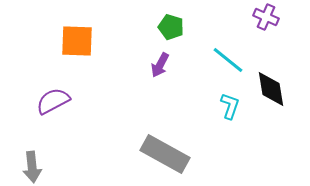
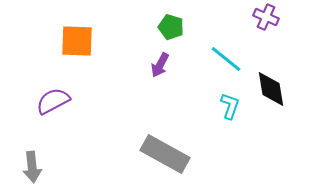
cyan line: moved 2 px left, 1 px up
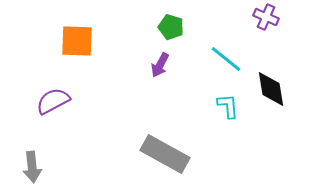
cyan L-shape: moved 2 px left; rotated 24 degrees counterclockwise
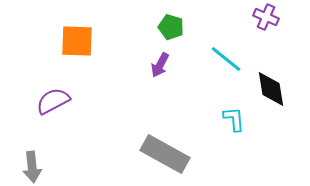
cyan L-shape: moved 6 px right, 13 px down
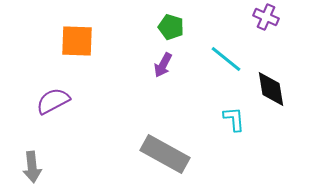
purple arrow: moved 3 px right
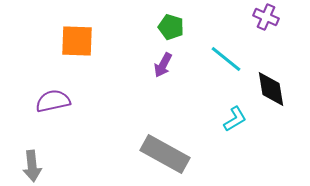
purple semicircle: rotated 16 degrees clockwise
cyan L-shape: moved 1 px right; rotated 64 degrees clockwise
gray arrow: moved 1 px up
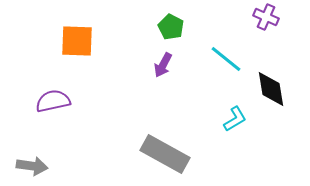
green pentagon: rotated 10 degrees clockwise
gray arrow: rotated 76 degrees counterclockwise
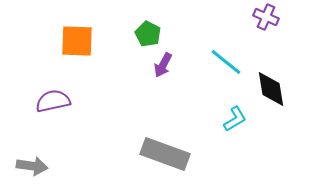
green pentagon: moved 23 px left, 7 px down
cyan line: moved 3 px down
gray rectangle: rotated 9 degrees counterclockwise
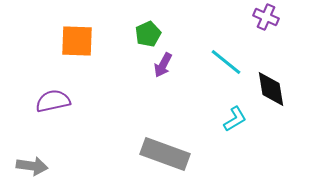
green pentagon: rotated 20 degrees clockwise
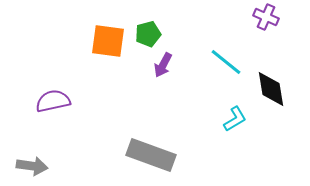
green pentagon: rotated 10 degrees clockwise
orange square: moved 31 px right; rotated 6 degrees clockwise
gray rectangle: moved 14 px left, 1 px down
